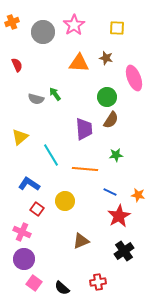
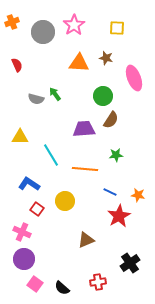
green circle: moved 4 px left, 1 px up
purple trapezoid: rotated 90 degrees counterclockwise
yellow triangle: rotated 42 degrees clockwise
brown triangle: moved 5 px right, 1 px up
black cross: moved 6 px right, 12 px down
pink square: moved 1 px right, 1 px down
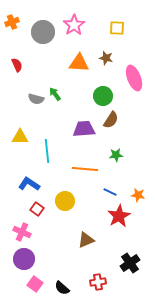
cyan line: moved 4 px left, 4 px up; rotated 25 degrees clockwise
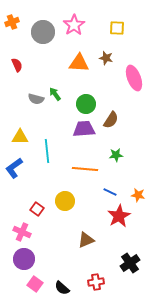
green circle: moved 17 px left, 8 px down
blue L-shape: moved 15 px left, 16 px up; rotated 70 degrees counterclockwise
red cross: moved 2 px left
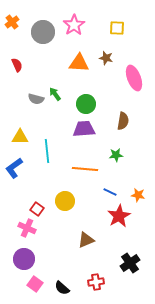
orange cross: rotated 16 degrees counterclockwise
brown semicircle: moved 12 px right, 1 px down; rotated 24 degrees counterclockwise
pink cross: moved 5 px right, 4 px up
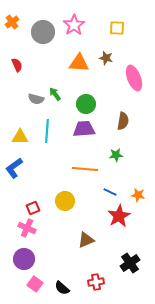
cyan line: moved 20 px up; rotated 10 degrees clockwise
red square: moved 4 px left, 1 px up; rotated 32 degrees clockwise
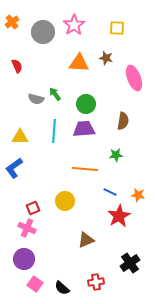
red semicircle: moved 1 px down
cyan line: moved 7 px right
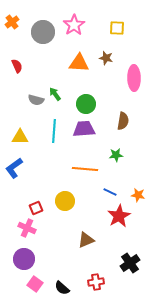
pink ellipse: rotated 20 degrees clockwise
gray semicircle: moved 1 px down
red square: moved 3 px right
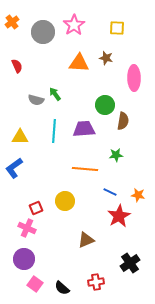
green circle: moved 19 px right, 1 px down
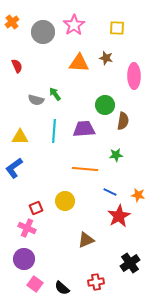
pink ellipse: moved 2 px up
